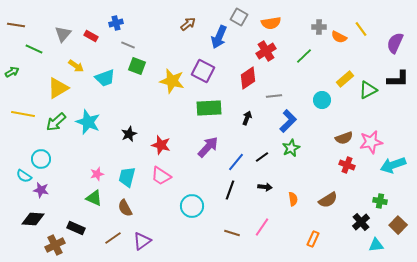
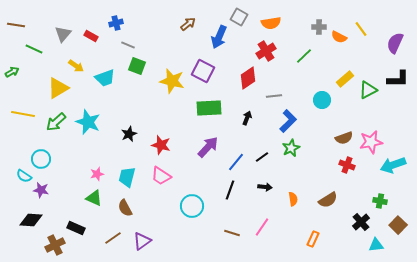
black diamond at (33, 219): moved 2 px left, 1 px down
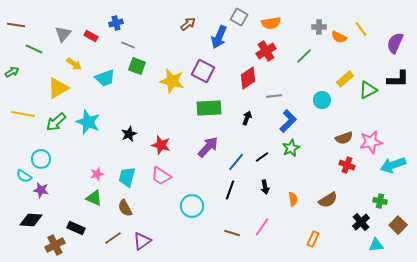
yellow arrow at (76, 66): moved 2 px left, 2 px up
black arrow at (265, 187): rotated 72 degrees clockwise
